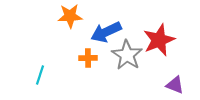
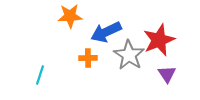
gray star: moved 2 px right
purple triangle: moved 8 px left, 11 px up; rotated 36 degrees clockwise
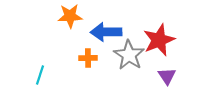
blue arrow: rotated 24 degrees clockwise
purple triangle: moved 2 px down
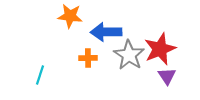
orange star: rotated 10 degrees clockwise
red star: moved 1 px right, 9 px down
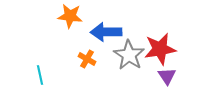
red star: rotated 12 degrees clockwise
orange cross: moved 1 px left, 1 px down; rotated 30 degrees clockwise
cyan line: rotated 30 degrees counterclockwise
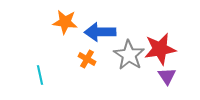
orange star: moved 5 px left, 6 px down
blue arrow: moved 6 px left
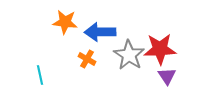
red star: rotated 8 degrees clockwise
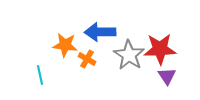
orange star: moved 23 px down
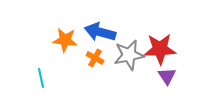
blue arrow: rotated 16 degrees clockwise
orange star: moved 5 px up
gray star: rotated 28 degrees clockwise
orange cross: moved 8 px right, 1 px up
cyan line: moved 1 px right, 3 px down
